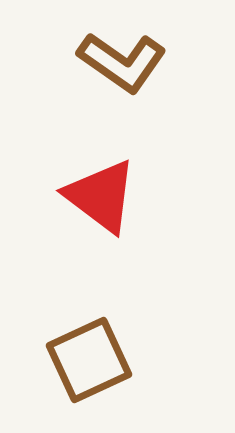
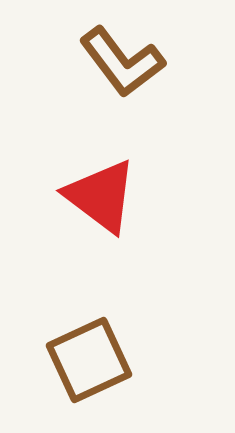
brown L-shape: rotated 18 degrees clockwise
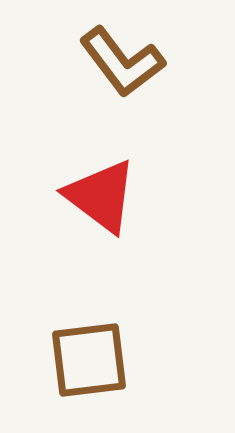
brown square: rotated 18 degrees clockwise
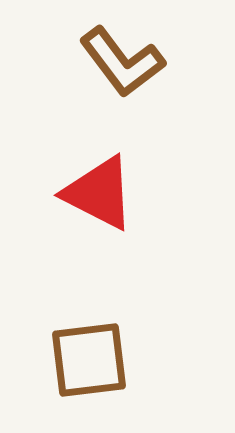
red triangle: moved 2 px left, 3 px up; rotated 10 degrees counterclockwise
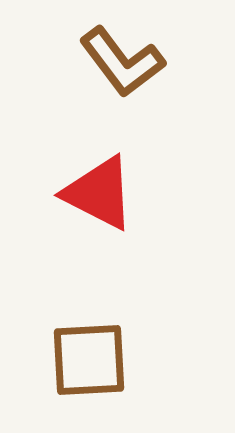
brown square: rotated 4 degrees clockwise
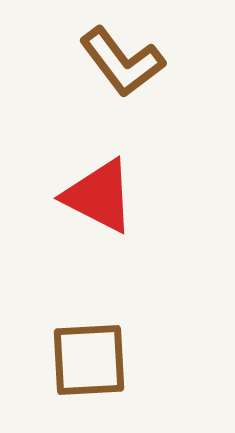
red triangle: moved 3 px down
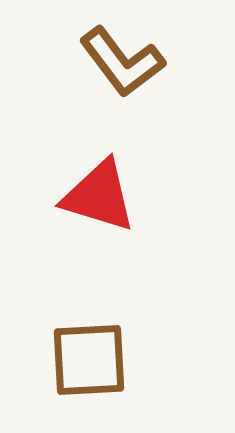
red triangle: rotated 10 degrees counterclockwise
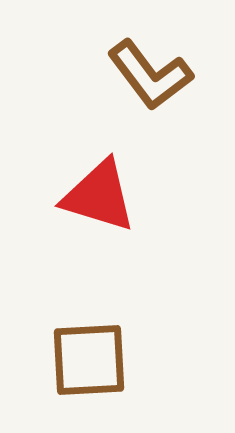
brown L-shape: moved 28 px right, 13 px down
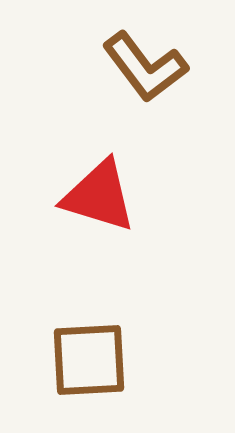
brown L-shape: moved 5 px left, 8 px up
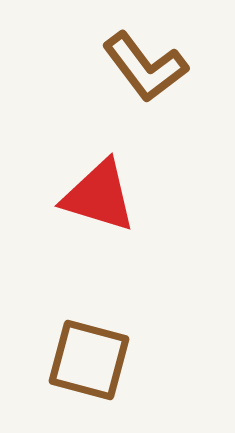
brown square: rotated 18 degrees clockwise
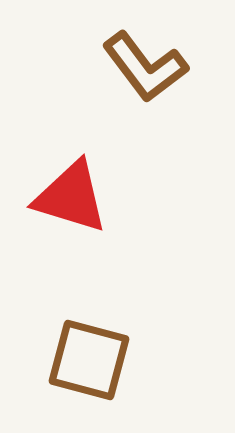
red triangle: moved 28 px left, 1 px down
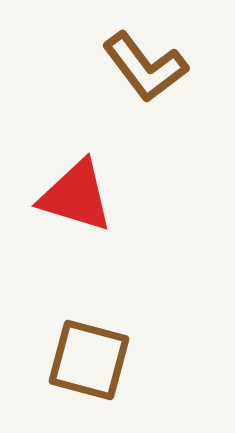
red triangle: moved 5 px right, 1 px up
